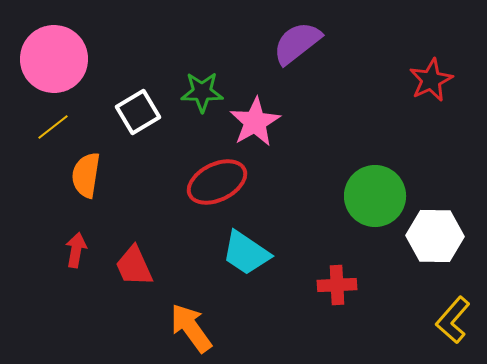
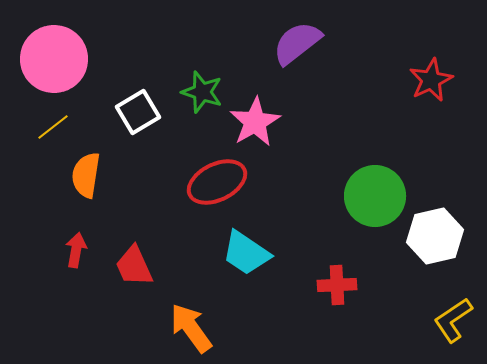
green star: rotated 18 degrees clockwise
white hexagon: rotated 14 degrees counterclockwise
yellow L-shape: rotated 15 degrees clockwise
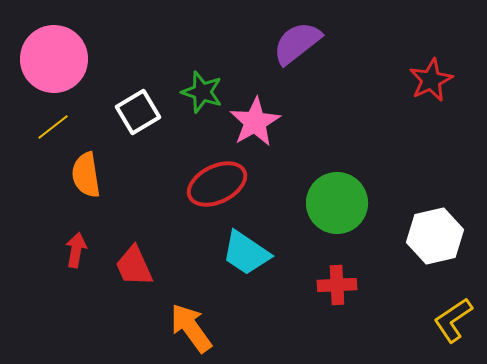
orange semicircle: rotated 18 degrees counterclockwise
red ellipse: moved 2 px down
green circle: moved 38 px left, 7 px down
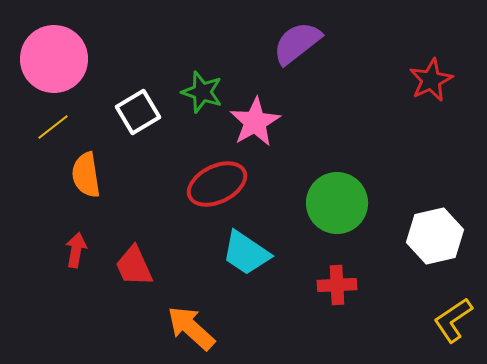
orange arrow: rotated 12 degrees counterclockwise
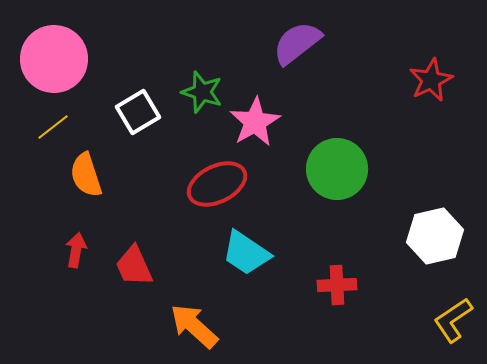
orange semicircle: rotated 9 degrees counterclockwise
green circle: moved 34 px up
orange arrow: moved 3 px right, 2 px up
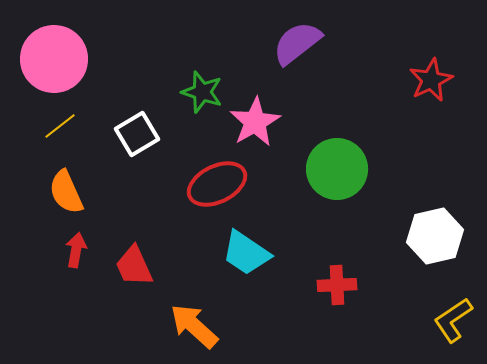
white square: moved 1 px left, 22 px down
yellow line: moved 7 px right, 1 px up
orange semicircle: moved 20 px left, 17 px down; rotated 6 degrees counterclockwise
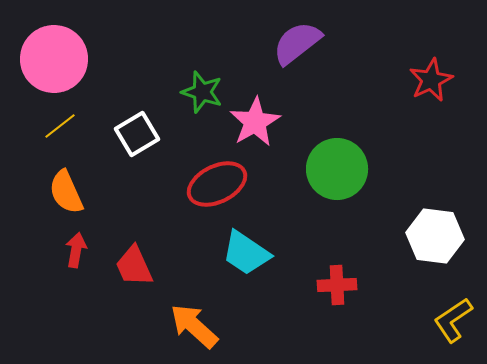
white hexagon: rotated 20 degrees clockwise
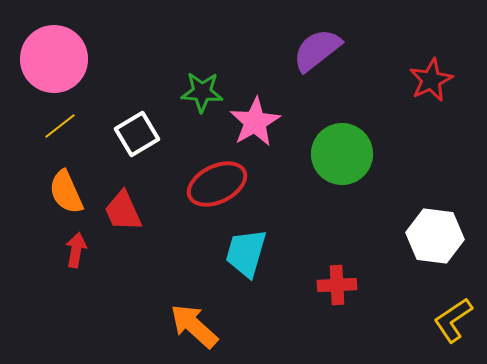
purple semicircle: moved 20 px right, 7 px down
green star: rotated 15 degrees counterclockwise
green circle: moved 5 px right, 15 px up
cyan trapezoid: rotated 72 degrees clockwise
red trapezoid: moved 11 px left, 55 px up
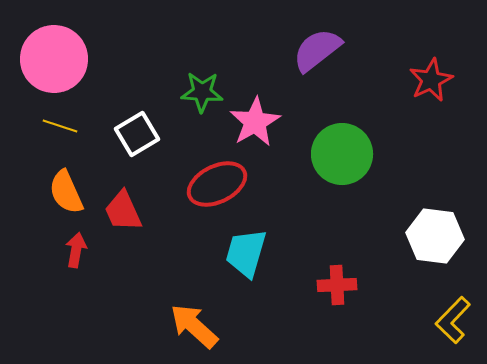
yellow line: rotated 56 degrees clockwise
yellow L-shape: rotated 12 degrees counterclockwise
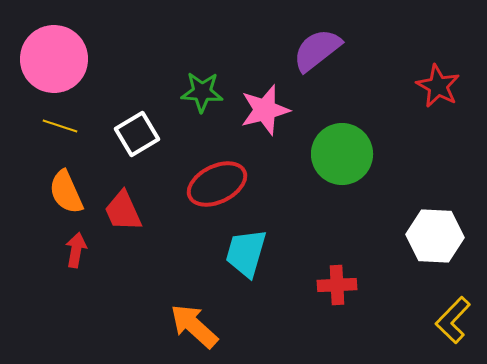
red star: moved 7 px right, 6 px down; rotated 18 degrees counterclockwise
pink star: moved 10 px right, 12 px up; rotated 15 degrees clockwise
white hexagon: rotated 4 degrees counterclockwise
